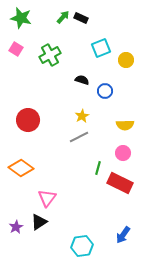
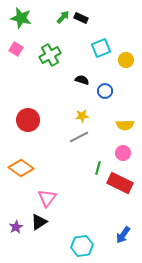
yellow star: rotated 24 degrees clockwise
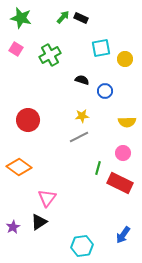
cyan square: rotated 12 degrees clockwise
yellow circle: moved 1 px left, 1 px up
yellow semicircle: moved 2 px right, 3 px up
orange diamond: moved 2 px left, 1 px up
purple star: moved 3 px left
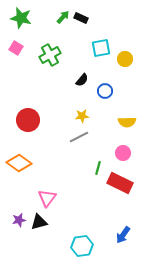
pink square: moved 1 px up
black semicircle: rotated 112 degrees clockwise
orange diamond: moved 4 px up
black triangle: rotated 18 degrees clockwise
purple star: moved 6 px right, 7 px up; rotated 16 degrees clockwise
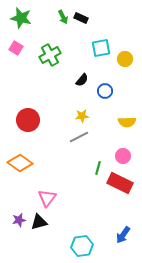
green arrow: rotated 112 degrees clockwise
pink circle: moved 3 px down
orange diamond: moved 1 px right
